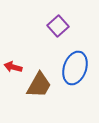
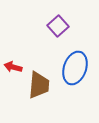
brown trapezoid: rotated 24 degrees counterclockwise
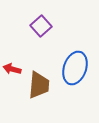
purple square: moved 17 px left
red arrow: moved 1 px left, 2 px down
